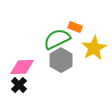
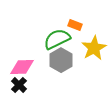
orange rectangle: moved 2 px up
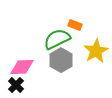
yellow star: moved 2 px right, 3 px down
black cross: moved 3 px left
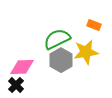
orange rectangle: moved 19 px right
yellow star: moved 10 px left, 1 px down; rotated 20 degrees clockwise
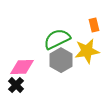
orange rectangle: rotated 56 degrees clockwise
yellow star: moved 1 px right, 1 px up
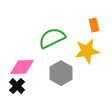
green semicircle: moved 5 px left, 1 px up
gray hexagon: moved 13 px down
black cross: moved 1 px right, 1 px down
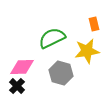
orange rectangle: moved 1 px up
gray hexagon: rotated 15 degrees counterclockwise
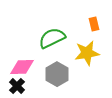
yellow star: moved 2 px down
gray hexagon: moved 4 px left, 1 px down; rotated 15 degrees clockwise
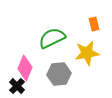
pink diamond: moved 3 px right, 1 px down; rotated 65 degrees counterclockwise
gray hexagon: moved 2 px right; rotated 25 degrees clockwise
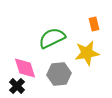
pink diamond: rotated 40 degrees counterclockwise
